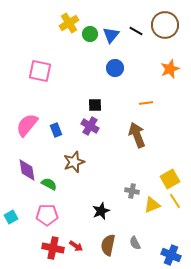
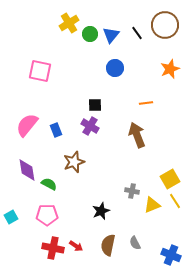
black line: moved 1 px right, 2 px down; rotated 24 degrees clockwise
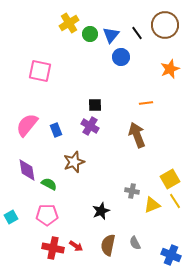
blue circle: moved 6 px right, 11 px up
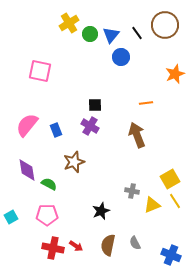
orange star: moved 5 px right, 5 px down
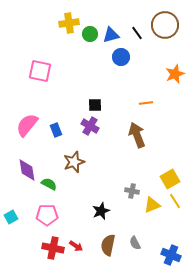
yellow cross: rotated 24 degrees clockwise
blue triangle: rotated 36 degrees clockwise
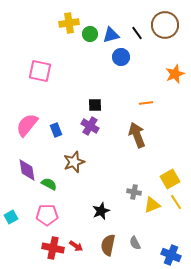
gray cross: moved 2 px right, 1 px down
yellow line: moved 1 px right, 1 px down
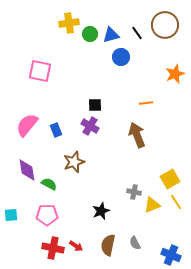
cyan square: moved 2 px up; rotated 24 degrees clockwise
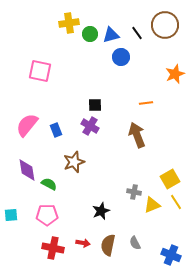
red arrow: moved 7 px right, 3 px up; rotated 24 degrees counterclockwise
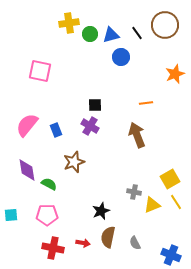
brown semicircle: moved 8 px up
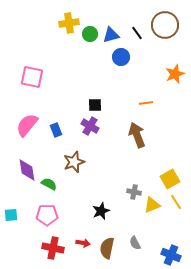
pink square: moved 8 px left, 6 px down
brown semicircle: moved 1 px left, 11 px down
